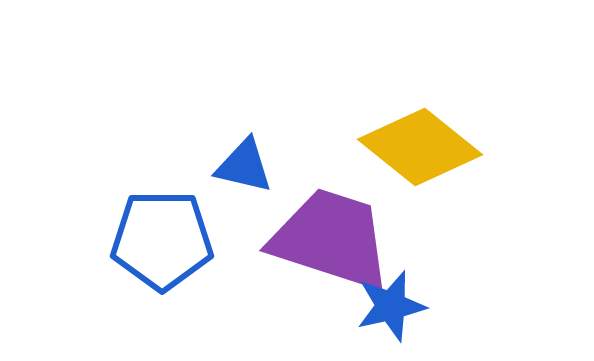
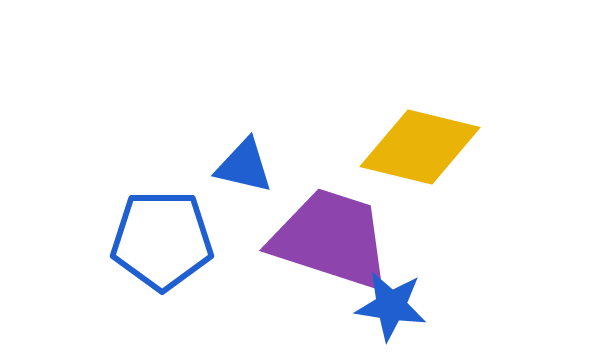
yellow diamond: rotated 25 degrees counterclockwise
blue star: rotated 22 degrees clockwise
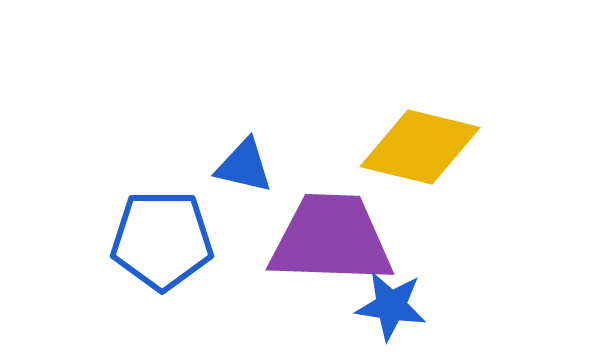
purple trapezoid: rotated 16 degrees counterclockwise
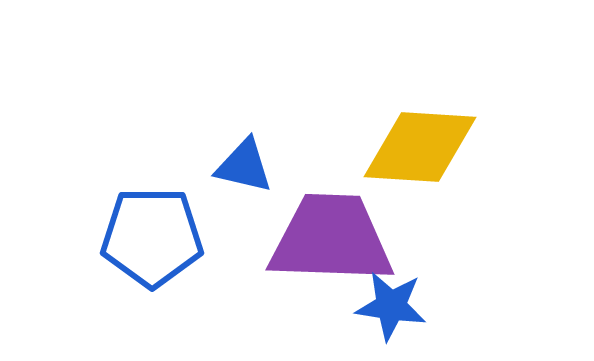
yellow diamond: rotated 10 degrees counterclockwise
blue pentagon: moved 10 px left, 3 px up
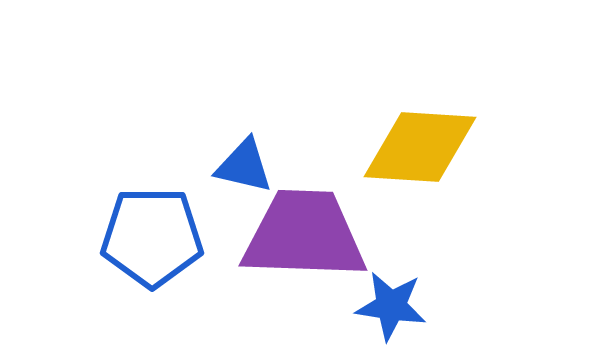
purple trapezoid: moved 27 px left, 4 px up
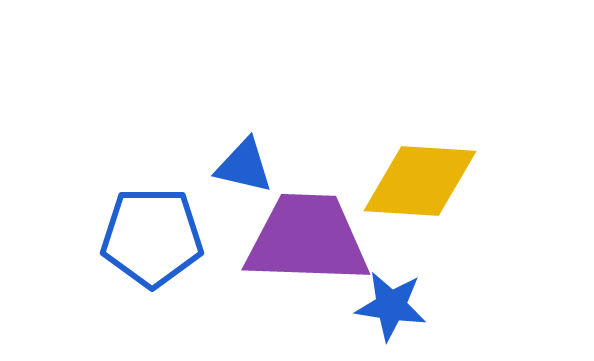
yellow diamond: moved 34 px down
purple trapezoid: moved 3 px right, 4 px down
